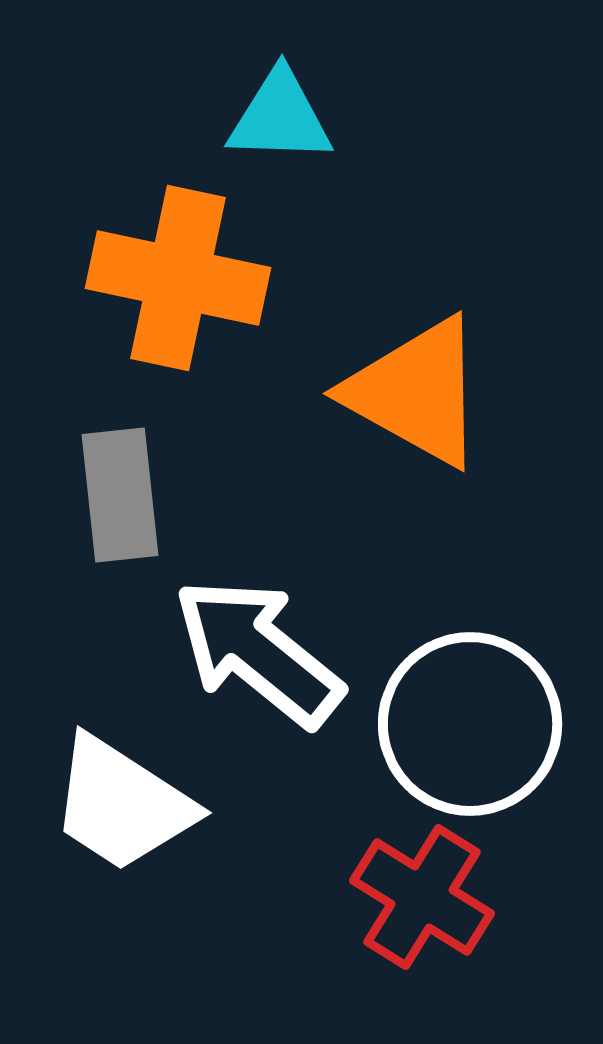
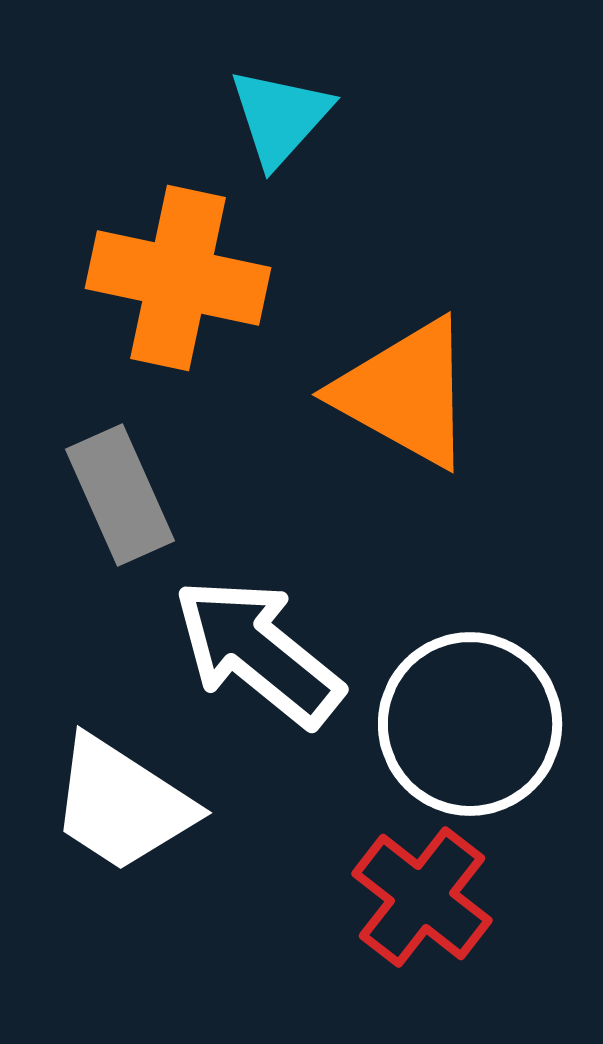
cyan triangle: rotated 50 degrees counterclockwise
orange triangle: moved 11 px left, 1 px down
gray rectangle: rotated 18 degrees counterclockwise
red cross: rotated 6 degrees clockwise
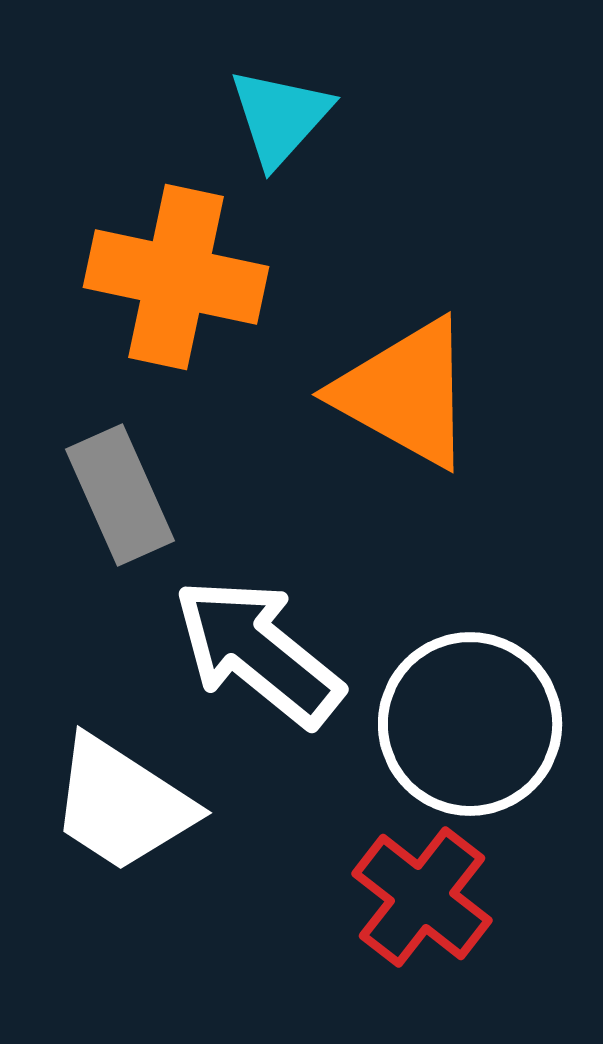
orange cross: moved 2 px left, 1 px up
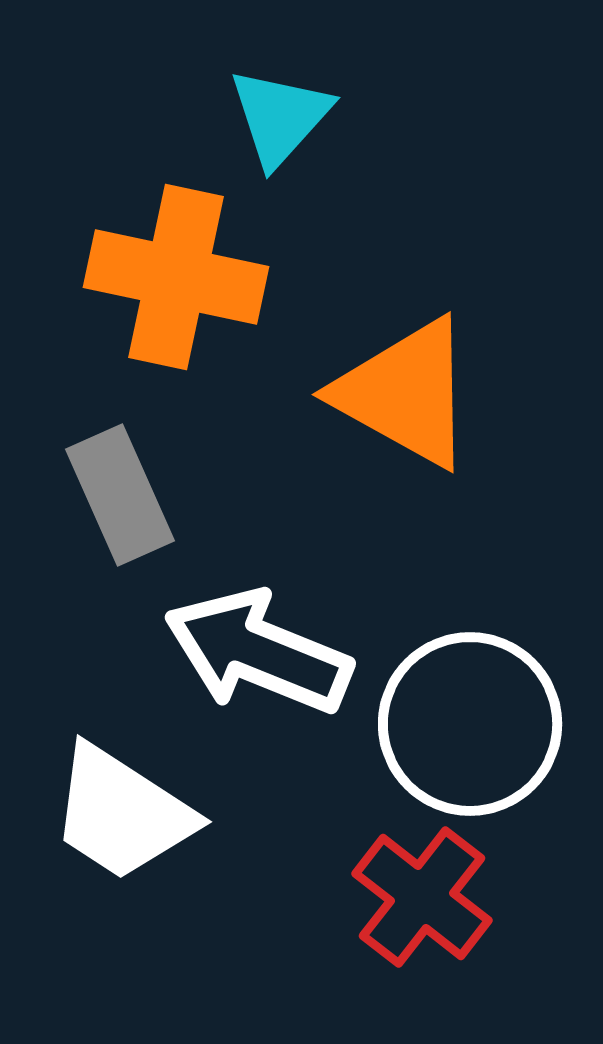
white arrow: rotated 17 degrees counterclockwise
white trapezoid: moved 9 px down
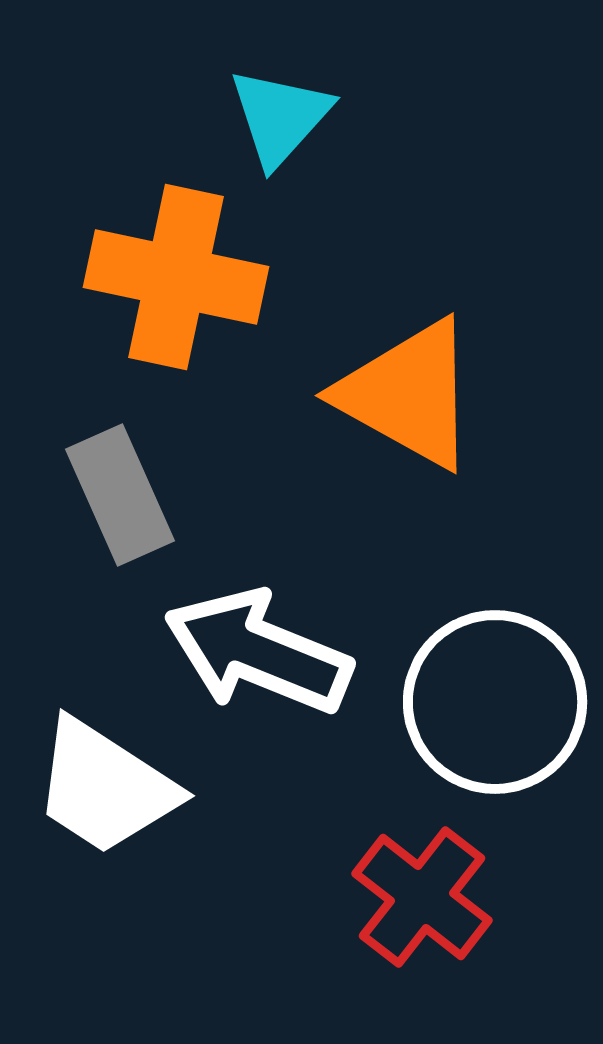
orange triangle: moved 3 px right, 1 px down
white circle: moved 25 px right, 22 px up
white trapezoid: moved 17 px left, 26 px up
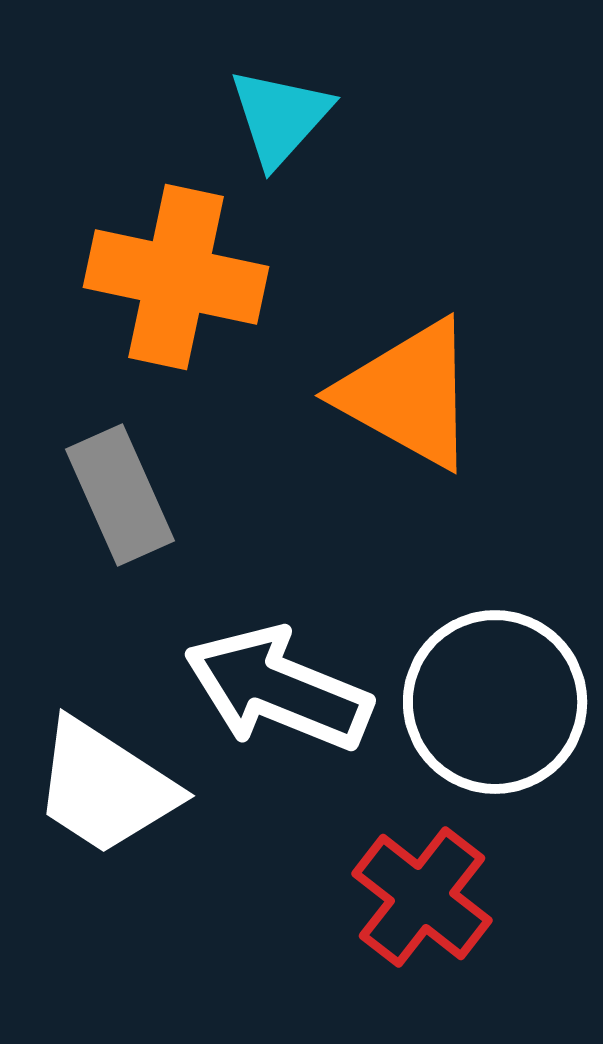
white arrow: moved 20 px right, 37 px down
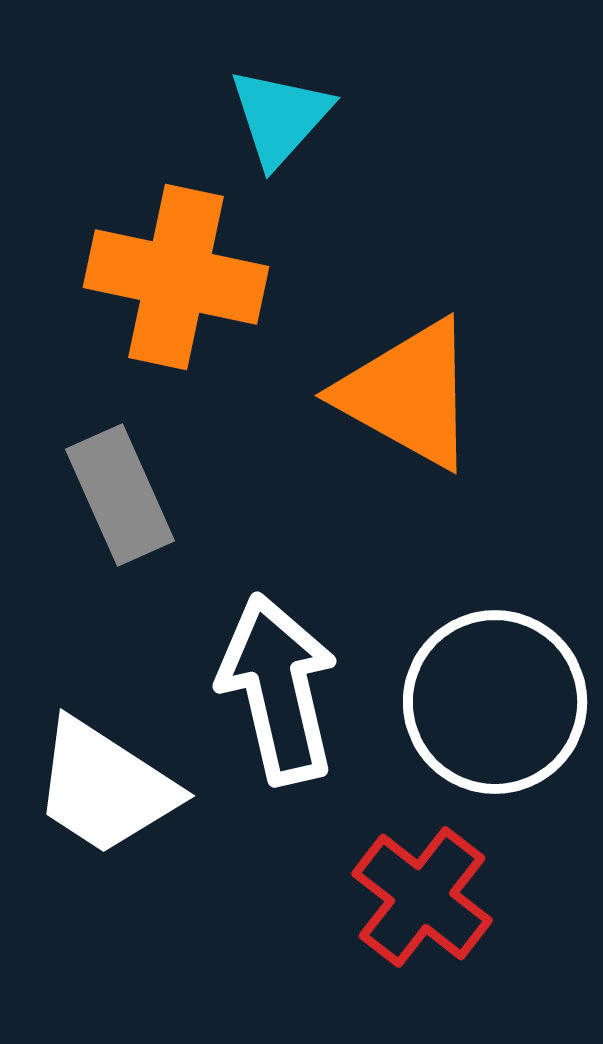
white arrow: rotated 55 degrees clockwise
